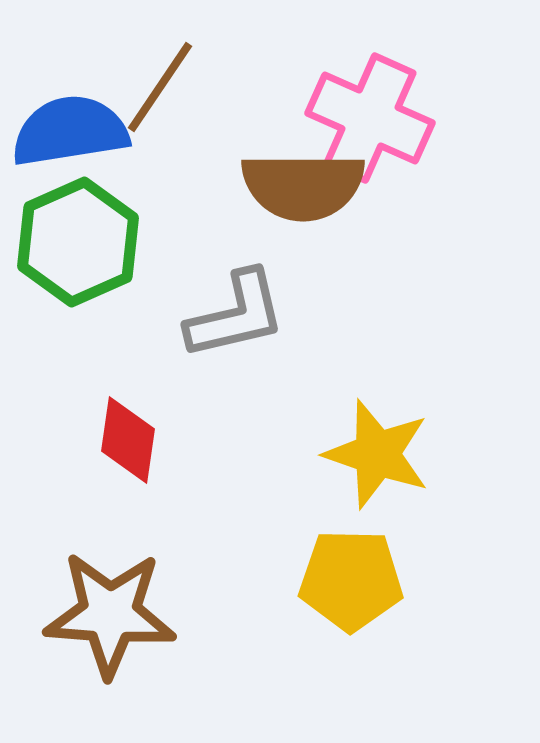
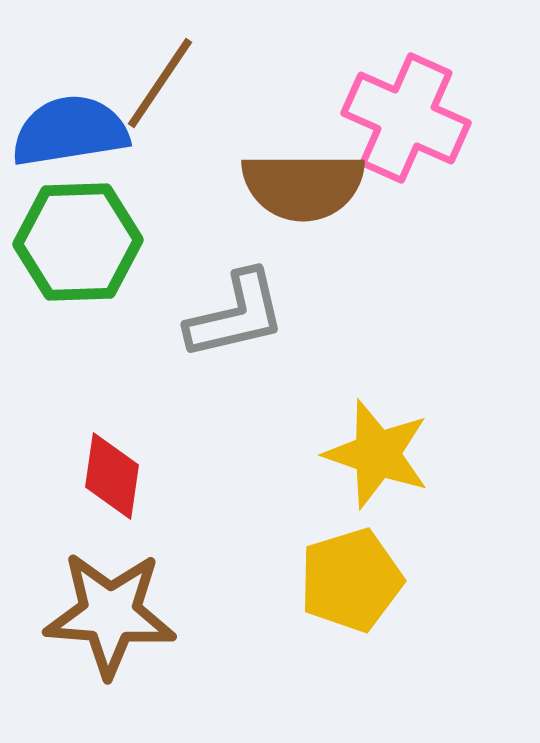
brown line: moved 4 px up
pink cross: moved 36 px right
green hexagon: rotated 22 degrees clockwise
red diamond: moved 16 px left, 36 px down
yellow pentagon: rotated 18 degrees counterclockwise
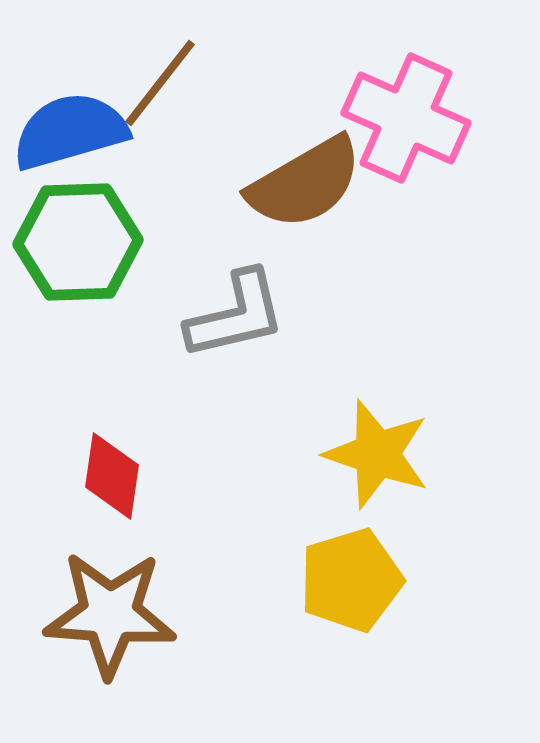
brown line: rotated 4 degrees clockwise
blue semicircle: rotated 7 degrees counterclockwise
brown semicircle: moved 2 px right, 3 px up; rotated 30 degrees counterclockwise
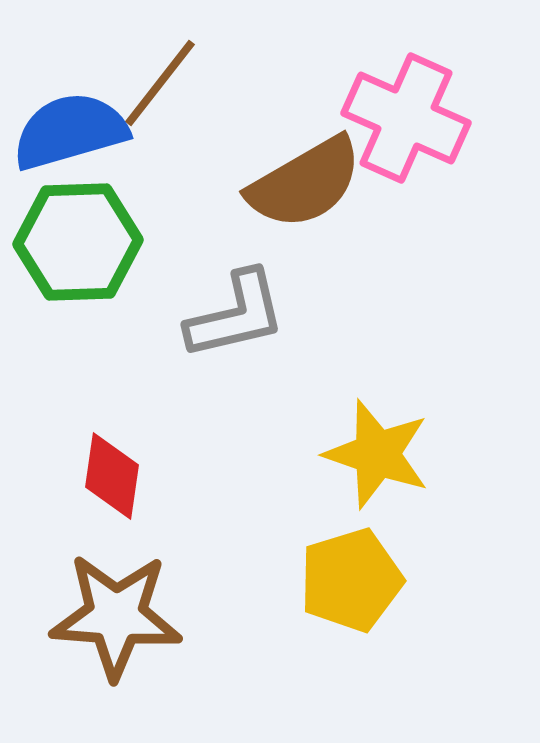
brown star: moved 6 px right, 2 px down
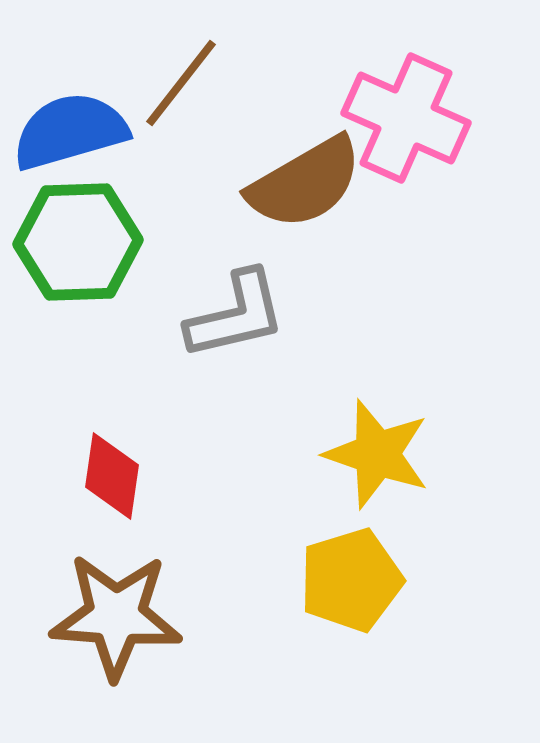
brown line: moved 21 px right
